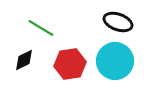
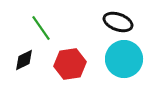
green line: rotated 24 degrees clockwise
cyan circle: moved 9 px right, 2 px up
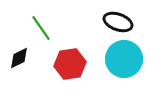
black diamond: moved 5 px left, 2 px up
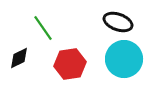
green line: moved 2 px right
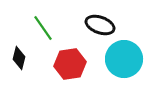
black ellipse: moved 18 px left, 3 px down
black diamond: rotated 50 degrees counterclockwise
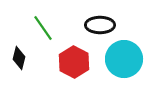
black ellipse: rotated 20 degrees counterclockwise
red hexagon: moved 4 px right, 2 px up; rotated 24 degrees counterclockwise
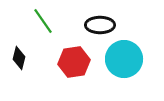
green line: moved 7 px up
red hexagon: rotated 24 degrees clockwise
